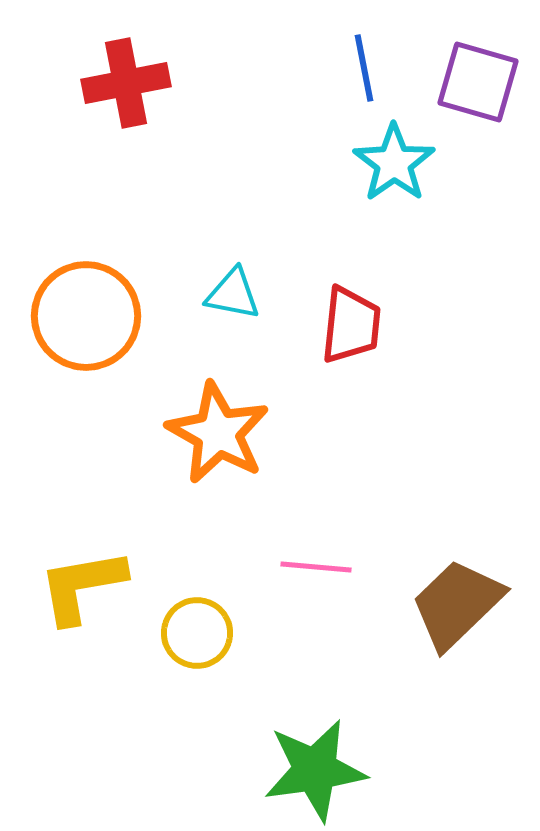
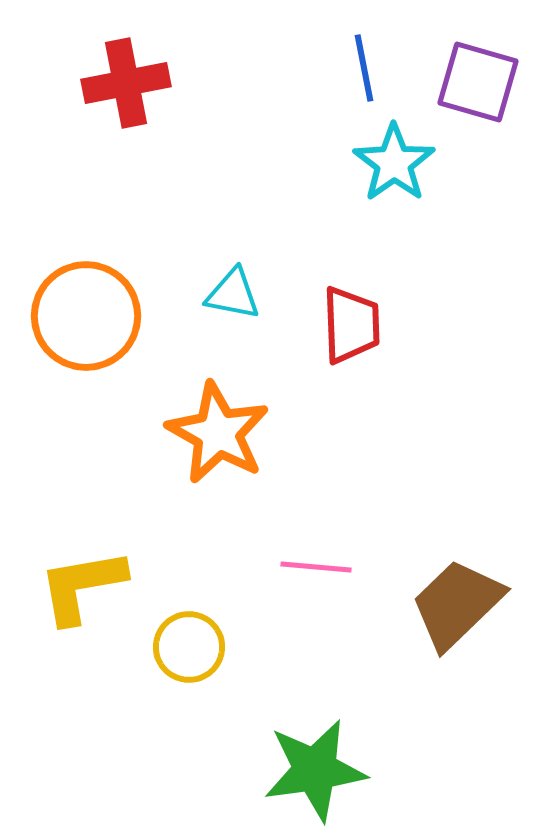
red trapezoid: rotated 8 degrees counterclockwise
yellow circle: moved 8 px left, 14 px down
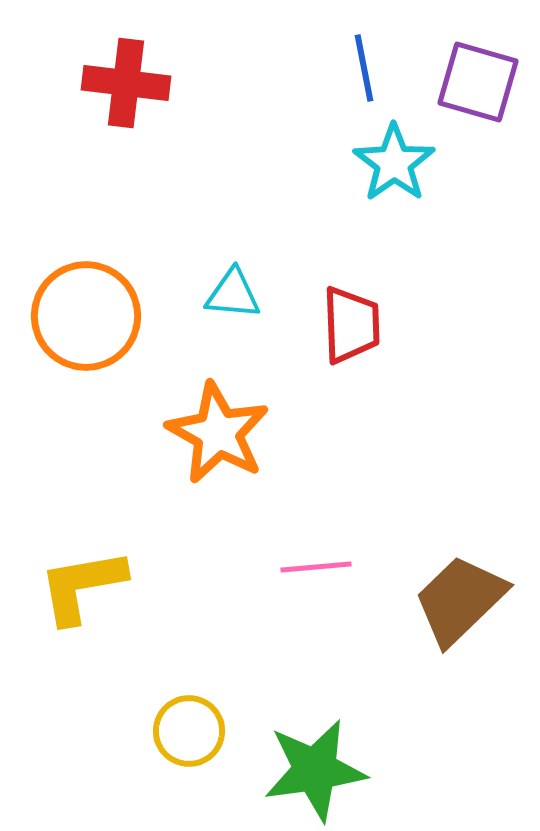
red cross: rotated 18 degrees clockwise
cyan triangle: rotated 6 degrees counterclockwise
pink line: rotated 10 degrees counterclockwise
brown trapezoid: moved 3 px right, 4 px up
yellow circle: moved 84 px down
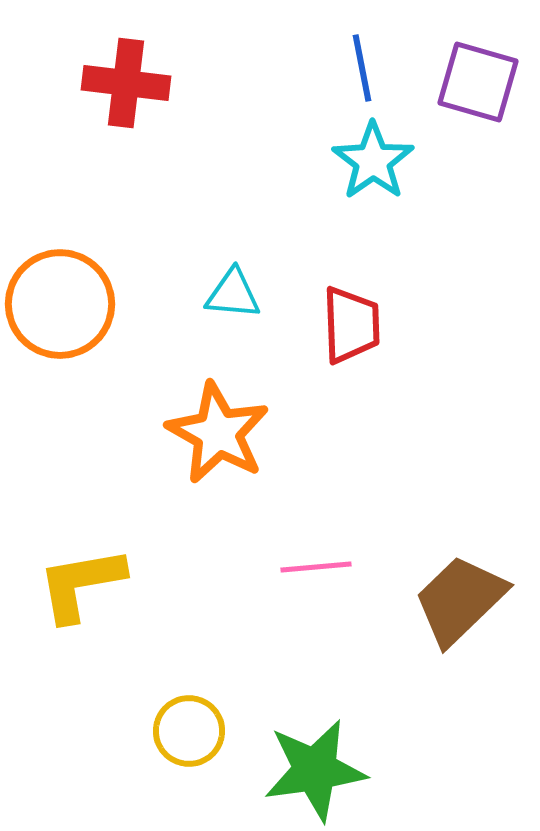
blue line: moved 2 px left
cyan star: moved 21 px left, 2 px up
orange circle: moved 26 px left, 12 px up
yellow L-shape: moved 1 px left, 2 px up
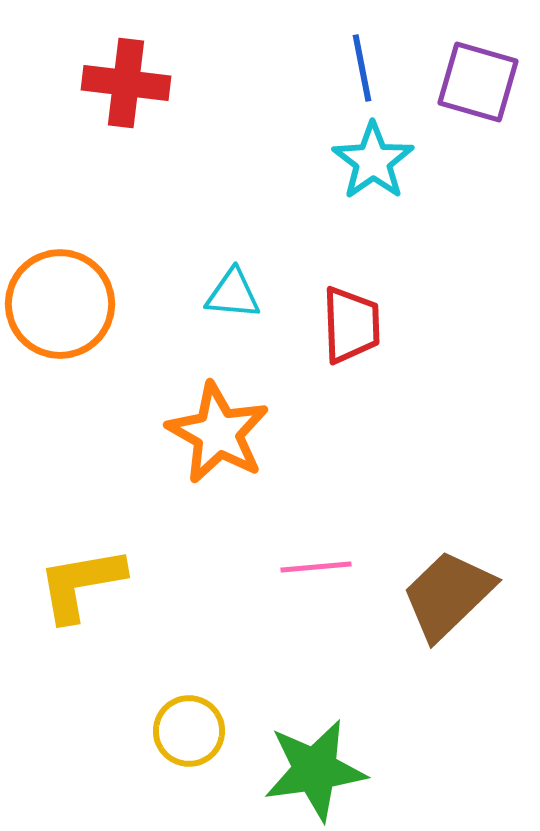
brown trapezoid: moved 12 px left, 5 px up
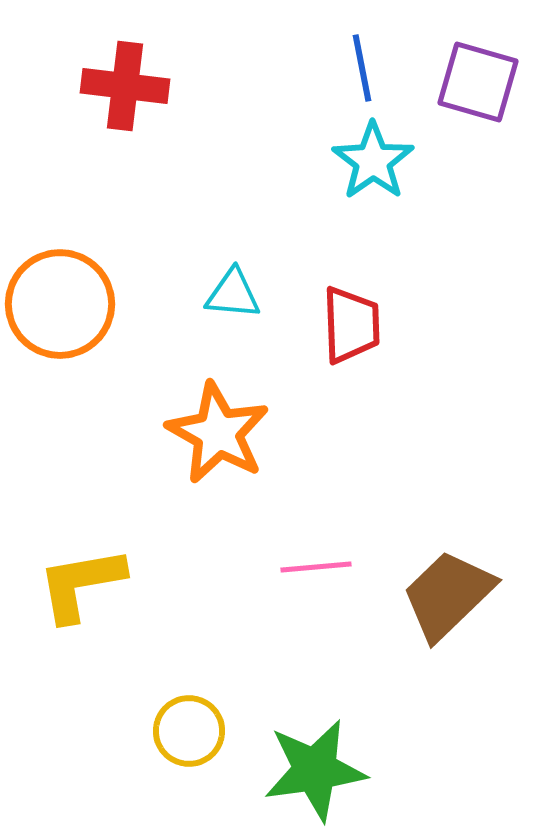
red cross: moved 1 px left, 3 px down
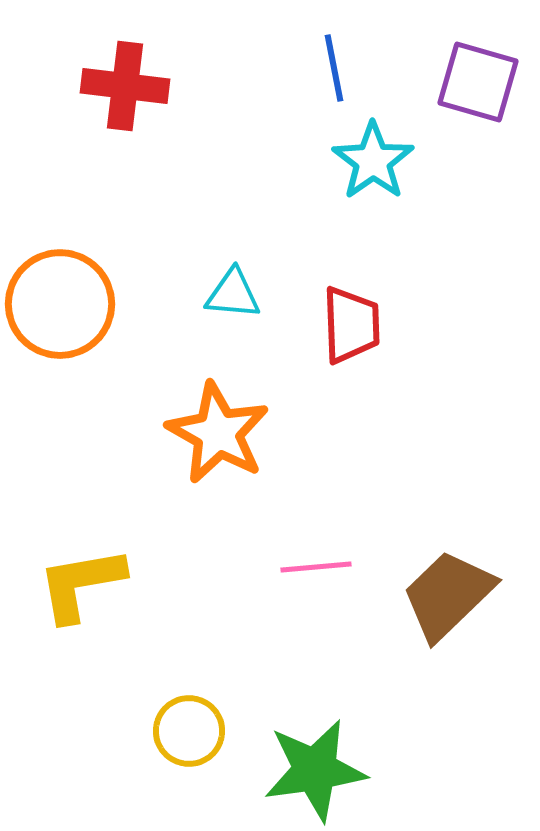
blue line: moved 28 px left
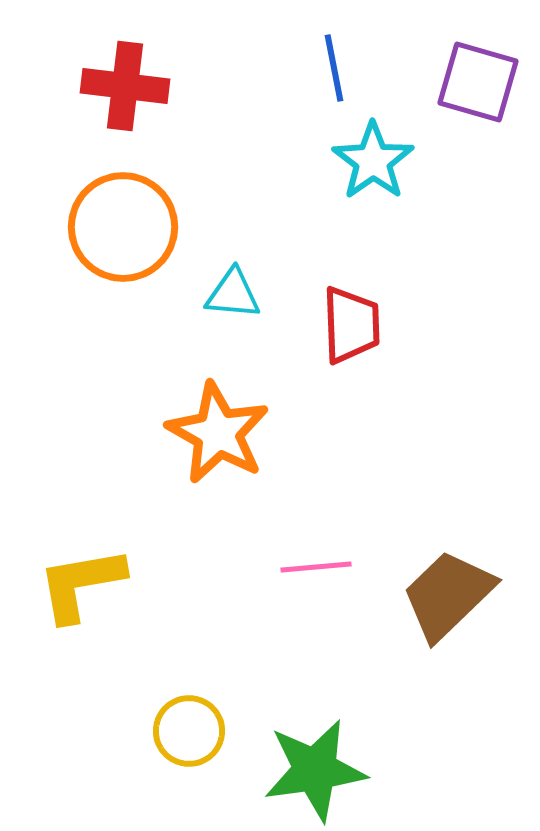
orange circle: moved 63 px right, 77 px up
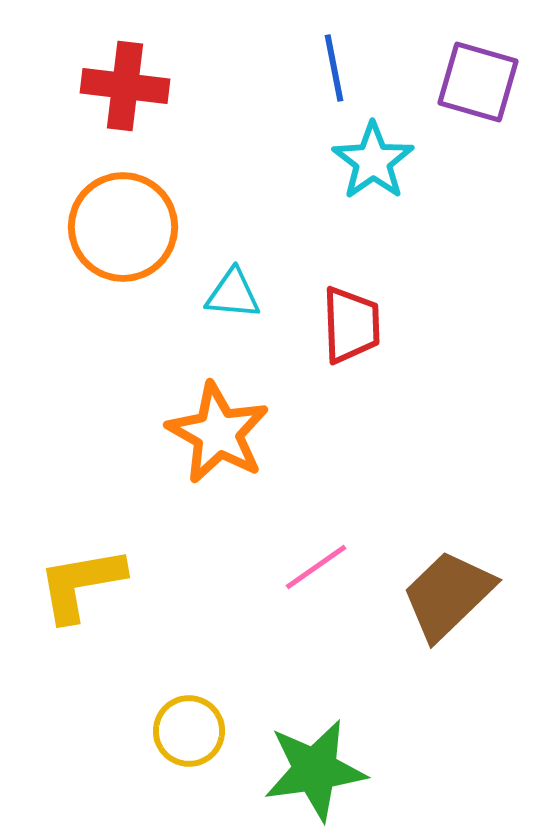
pink line: rotated 30 degrees counterclockwise
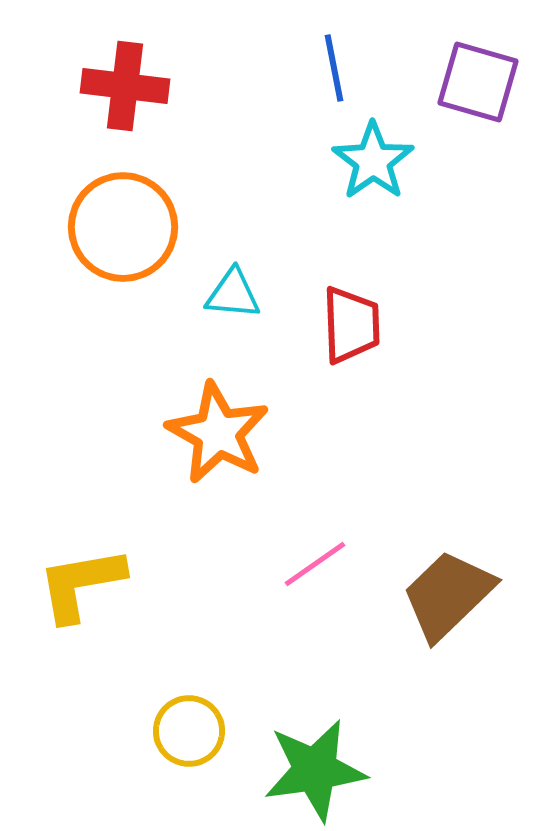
pink line: moved 1 px left, 3 px up
